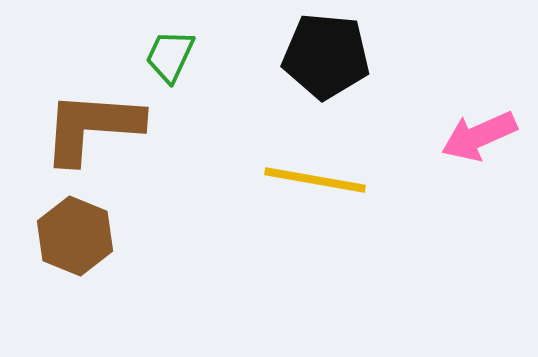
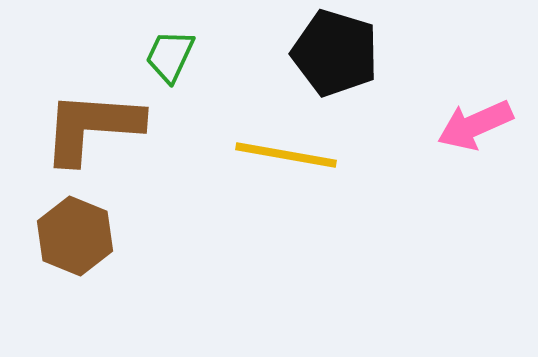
black pentagon: moved 9 px right, 3 px up; rotated 12 degrees clockwise
pink arrow: moved 4 px left, 11 px up
yellow line: moved 29 px left, 25 px up
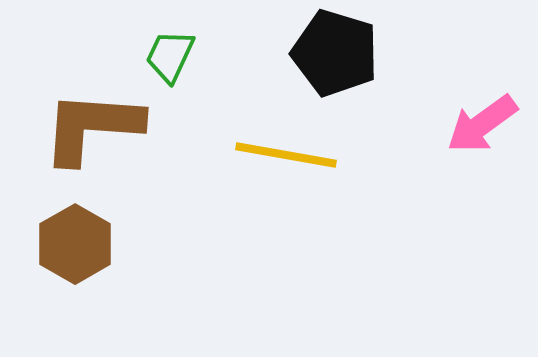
pink arrow: moved 7 px right, 1 px up; rotated 12 degrees counterclockwise
brown hexagon: moved 8 px down; rotated 8 degrees clockwise
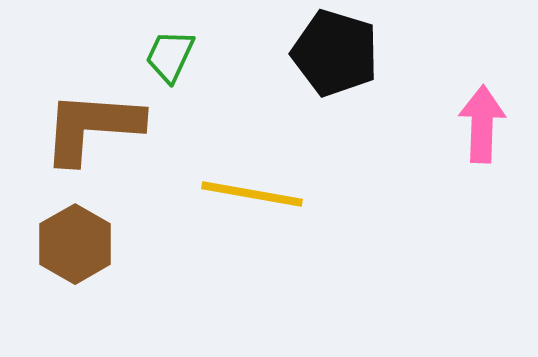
pink arrow: rotated 128 degrees clockwise
yellow line: moved 34 px left, 39 px down
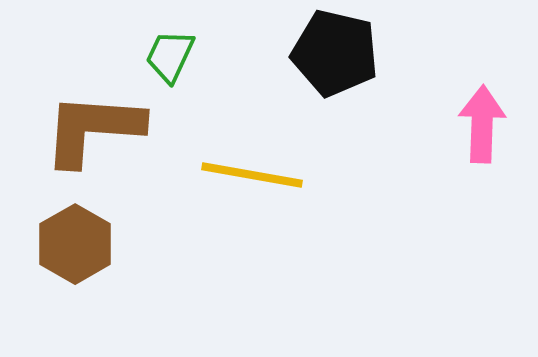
black pentagon: rotated 4 degrees counterclockwise
brown L-shape: moved 1 px right, 2 px down
yellow line: moved 19 px up
